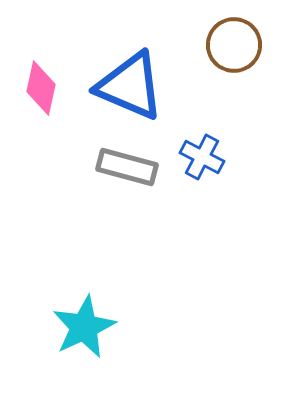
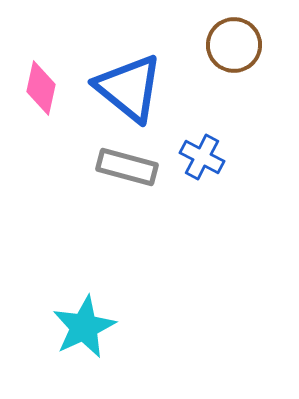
blue triangle: moved 1 px left, 2 px down; rotated 16 degrees clockwise
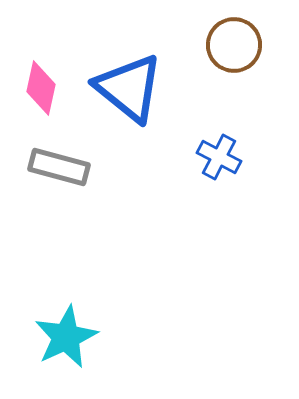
blue cross: moved 17 px right
gray rectangle: moved 68 px left
cyan star: moved 18 px left, 10 px down
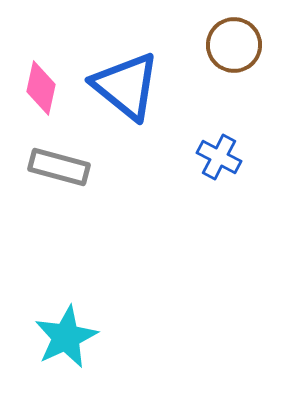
blue triangle: moved 3 px left, 2 px up
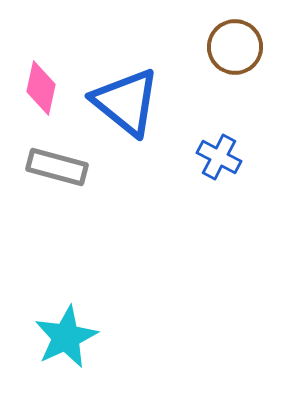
brown circle: moved 1 px right, 2 px down
blue triangle: moved 16 px down
gray rectangle: moved 2 px left
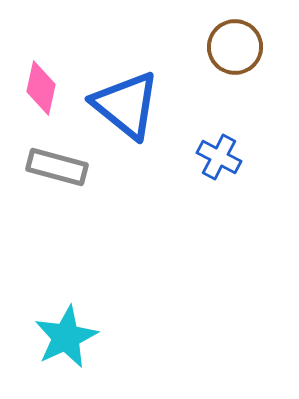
blue triangle: moved 3 px down
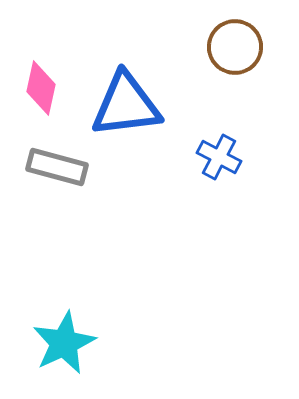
blue triangle: rotated 46 degrees counterclockwise
cyan star: moved 2 px left, 6 px down
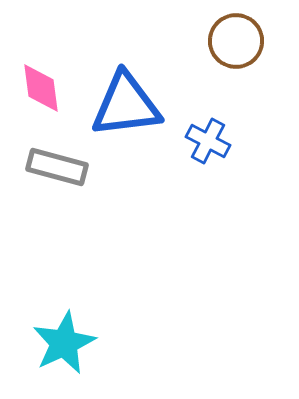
brown circle: moved 1 px right, 6 px up
pink diamond: rotated 20 degrees counterclockwise
blue cross: moved 11 px left, 16 px up
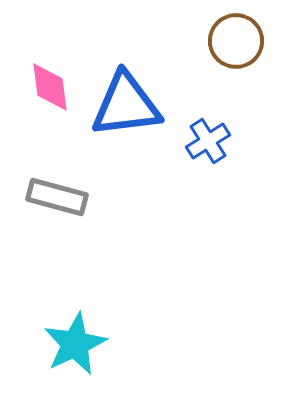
pink diamond: moved 9 px right, 1 px up
blue cross: rotated 30 degrees clockwise
gray rectangle: moved 30 px down
cyan star: moved 11 px right, 1 px down
